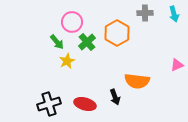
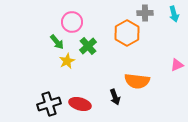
orange hexagon: moved 10 px right
green cross: moved 1 px right, 4 px down
red ellipse: moved 5 px left
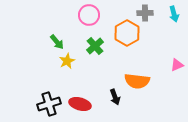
pink circle: moved 17 px right, 7 px up
green cross: moved 7 px right
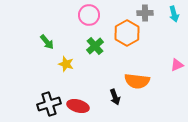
green arrow: moved 10 px left
yellow star: moved 1 px left, 3 px down; rotated 28 degrees counterclockwise
red ellipse: moved 2 px left, 2 px down
